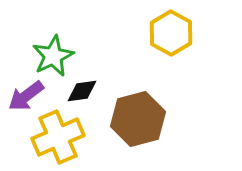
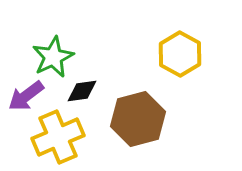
yellow hexagon: moved 9 px right, 21 px down
green star: moved 1 px down
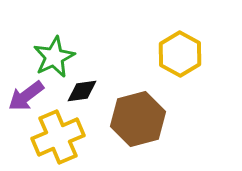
green star: moved 1 px right
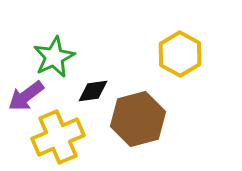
black diamond: moved 11 px right
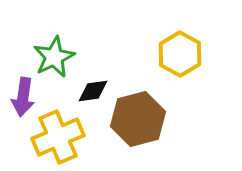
purple arrow: moved 3 px left, 1 px down; rotated 45 degrees counterclockwise
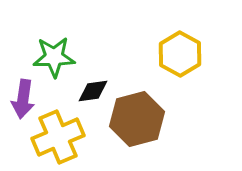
green star: rotated 24 degrees clockwise
purple arrow: moved 2 px down
brown hexagon: moved 1 px left
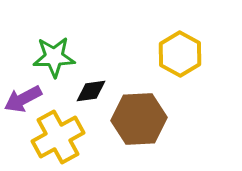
black diamond: moved 2 px left
purple arrow: rotated 54 degrees clockwise
brown hexagon: moved 2 px right; rotated 12 degrees clockwise
yellow cross: rotated 6 degrees counterclockwise
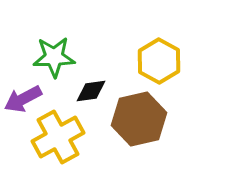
yellow hexagon: moved 21 px left, 7 px down
brown hexagon: rotated 10 degrees counterclockwise
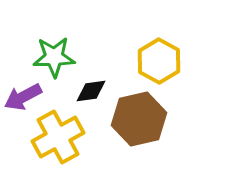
purple arrow: moved 2 px up
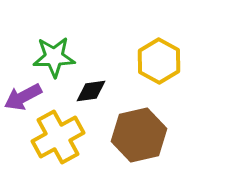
brown hexagon: moved 16 px down
